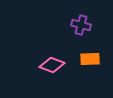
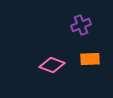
purple cross: rotated 36 degrees counterclockwise
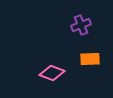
pink diamond: moved 8 px down
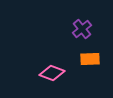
purple cross: moved 1 px right, 4 px down; rotated 18 degrees counterclockwise
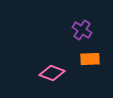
purple cross: moved 1 px down; rotated 18 degrees counterclockwise
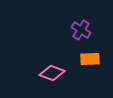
purple cross: moved 1 px left
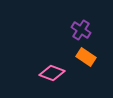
orange rectangle: moved 4 px left, 2 px up; rotated 36 degrees clockwise
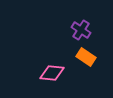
pink diamond: rotated 15 degrees counterclockwise
